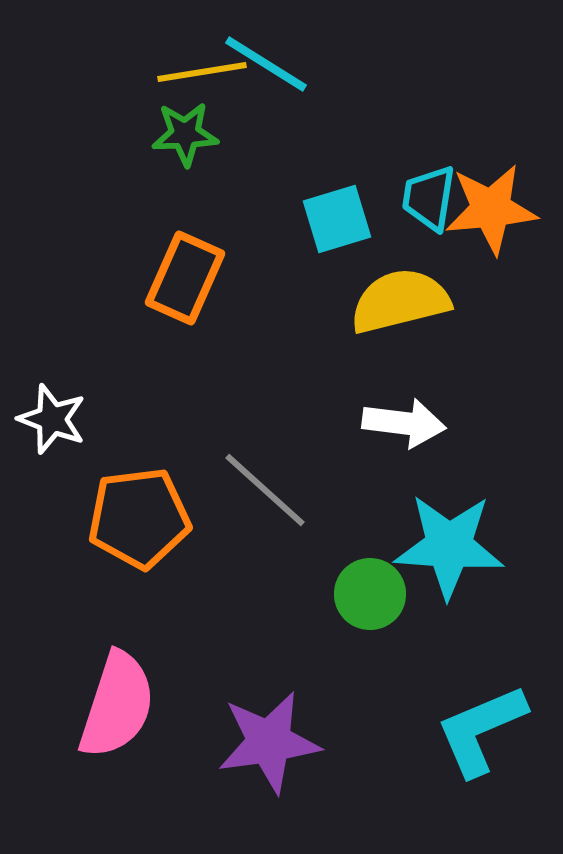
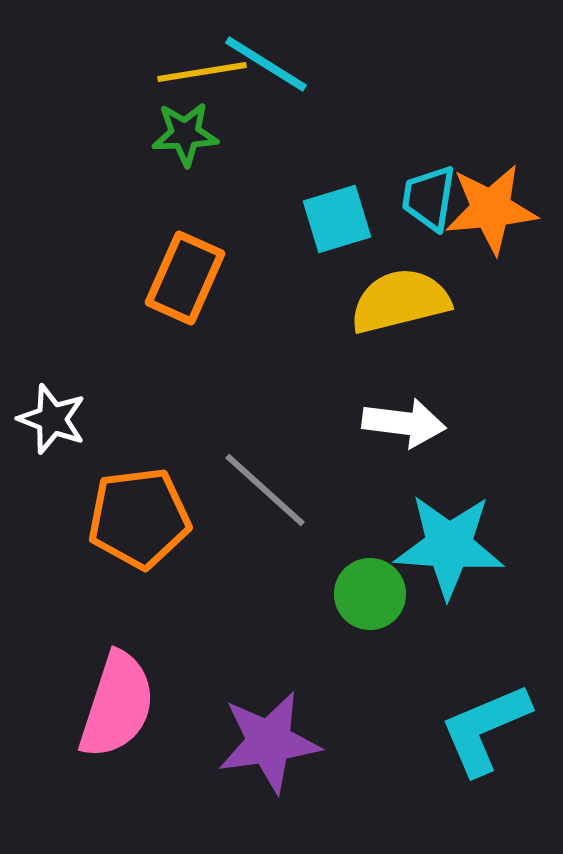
cyan L-shape: moved 4 px right, 1 px up
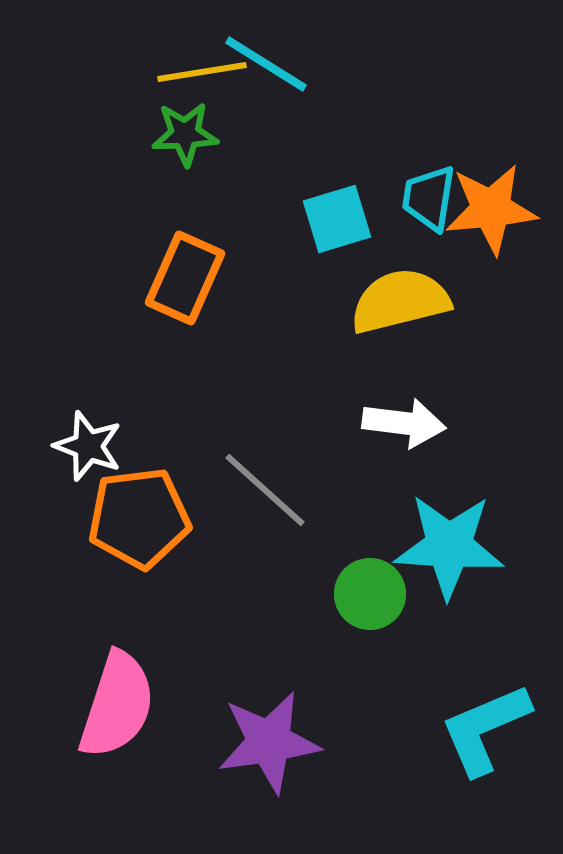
white star: moved 36 px right, 27 px down
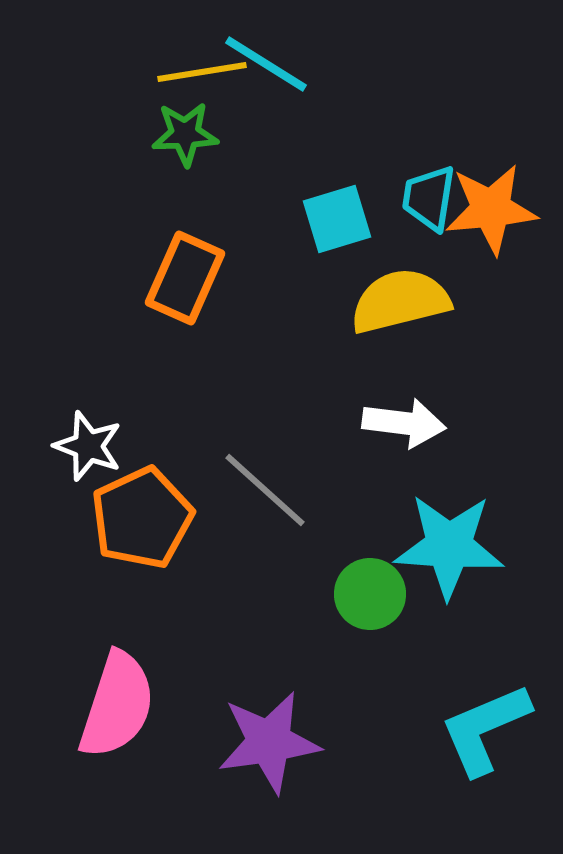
orange pentagon: moved 3 px right; rotated 18 degrees counterclockwise
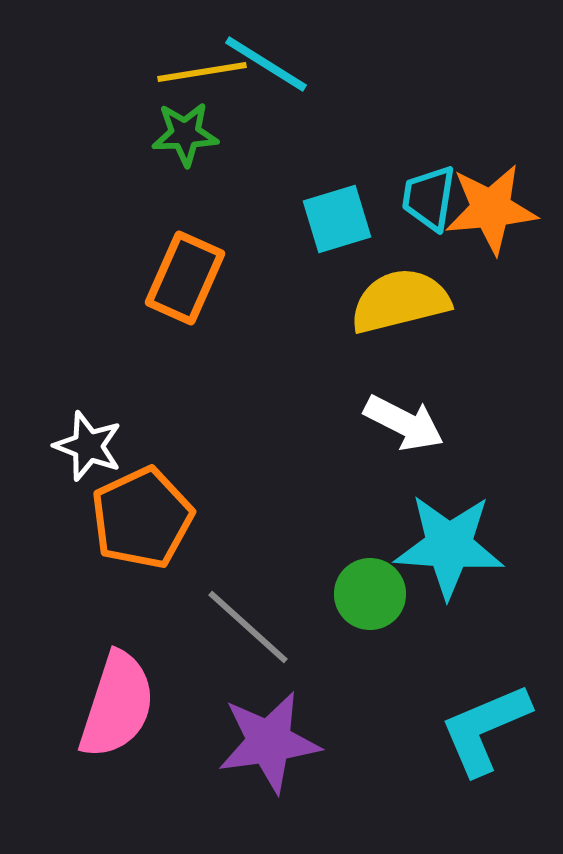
white arrow: rotated 20 degrees clockwise
gray line: moved 17 px left, 137 px down
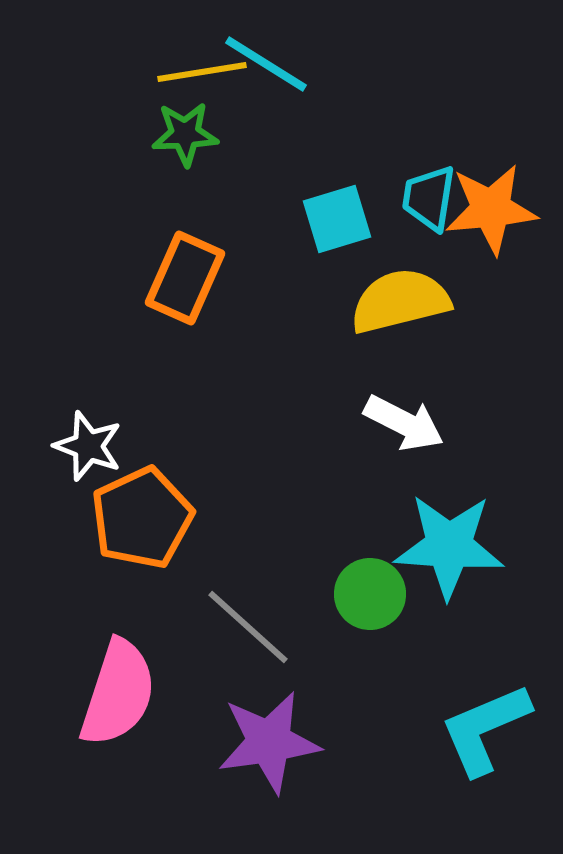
pink semicircle: moved 1 px right, 12 px up
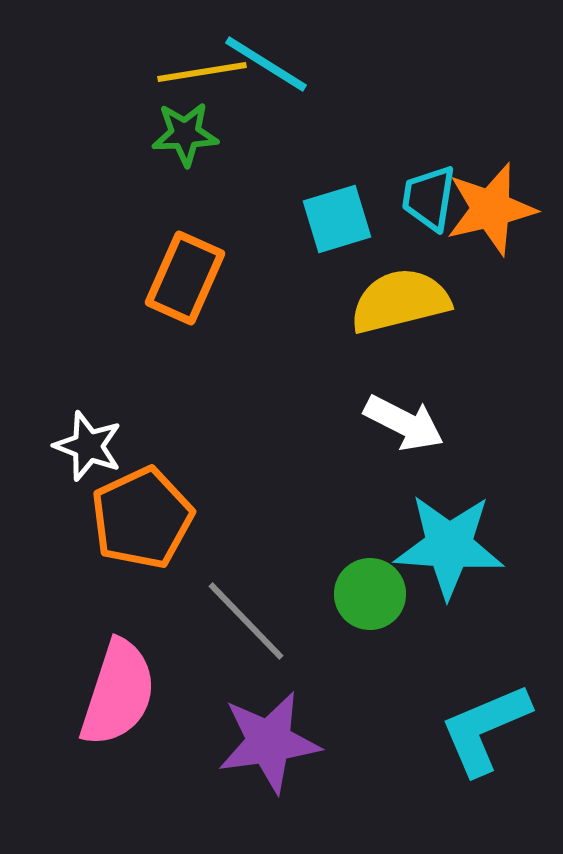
orange star: rotated 8 degrees counterclockwise
gray line: moved 2 px left, 6 px up; rotated 4 degrees clockwise
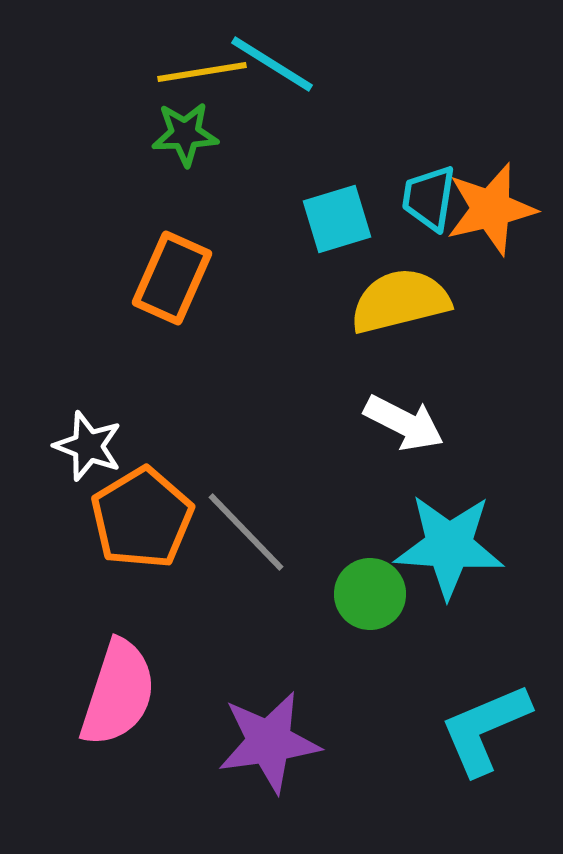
cyan line: moved 6 px right
orange rectangle: moved 13 px left
orange pentagon: rotated 6 degrees counterclockwise
gray line: moved 89 px up
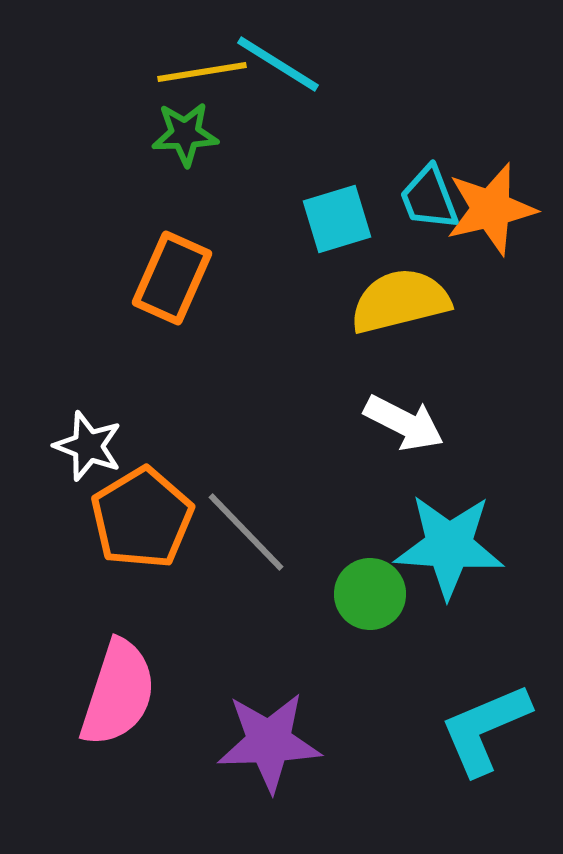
cyan line: moved 6 px right
cyan trapezoid: rotated 30 degrees counterclockwise
purple star: rotated 6 degrees clockwise
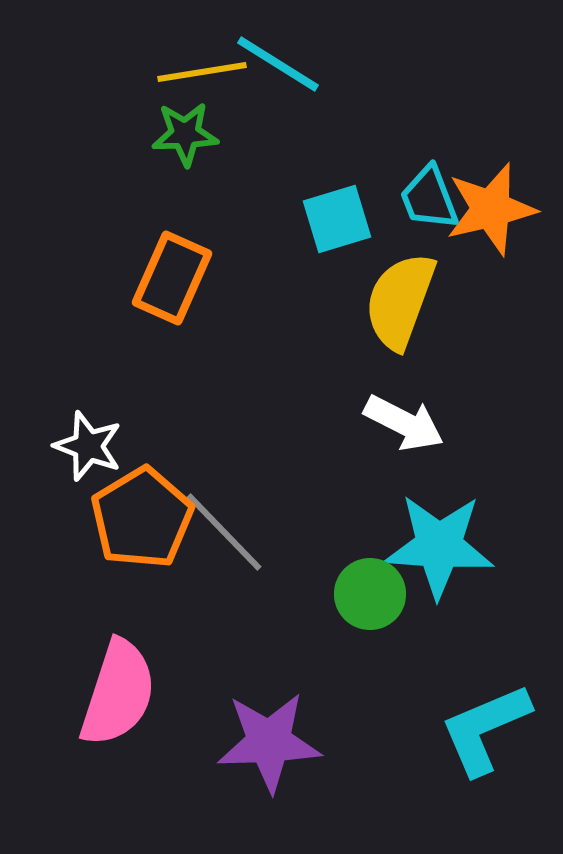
yellow semicircle: rotated 56 degrees counterclockwise
gray line: moved 22 px left
cyan star: moved 10 px left
